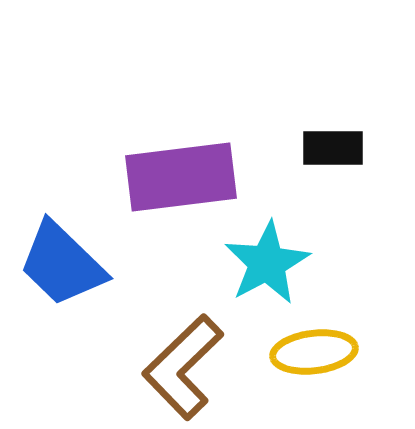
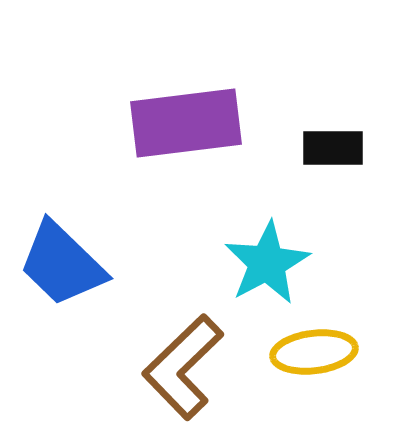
purple rectangle: moved 5 px right, 54 px up
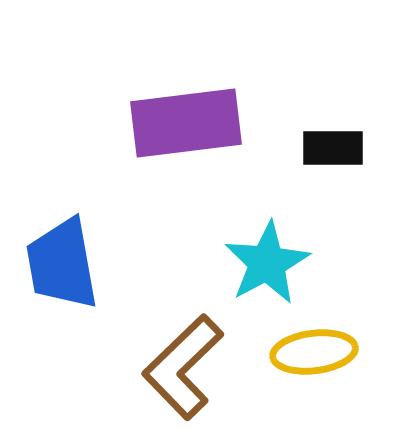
blue trapezoid: rotated 36 degrees clockwise
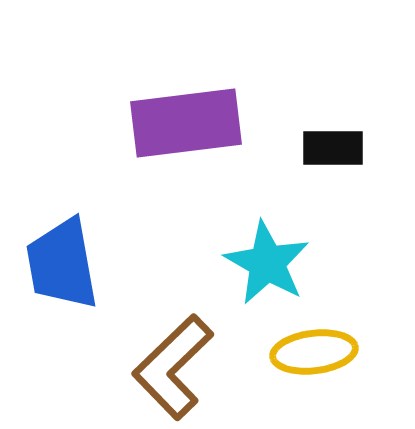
cyan star: rotated 14 degrees counterclockwise
brown L-shape: moved 10 px left
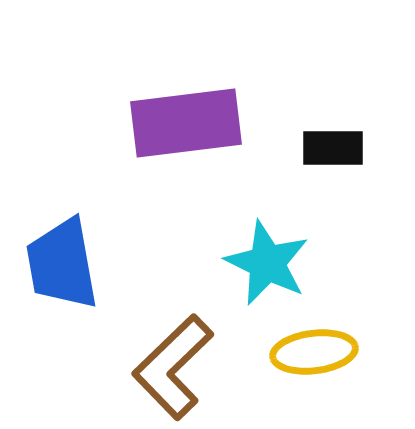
cyan star: rotated 4 degrees counterclockwise
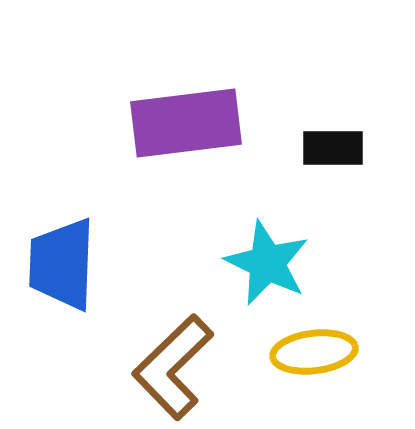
blue trapezoid: rotated 12 degrees clockwise
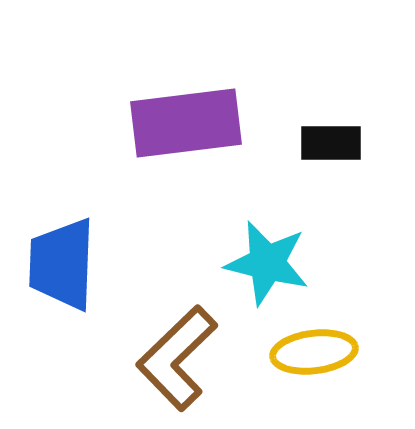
black rectangle: moved 2 px left, 5 px up
cyan star: rotated 12 degrees counterclockwise
brown L-shape: moved 4 px right, 9 px up
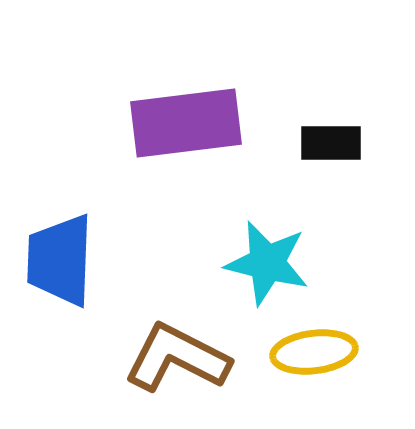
blue trapezoid: moved 2 px left, 4 px up
brown L-shape: rotated 71 degrees clockwise
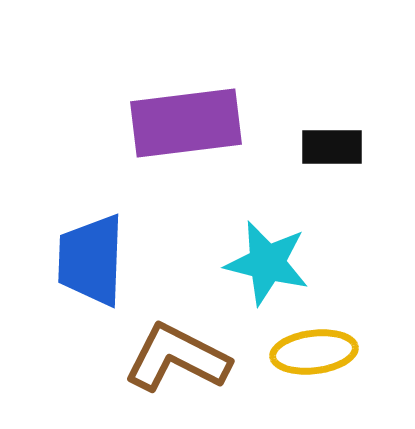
black rectangle: moved 1 px right, 4 px down
blue trapezoid: moved 31 px right
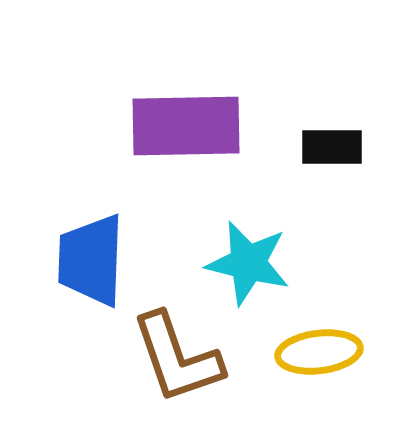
purple rectangle: moved 3 px down; rotated 6 degrees clockwise
cyan star: moved 19 px left
yellow ellipse: moved 5 px right
brown L-shape: rotated 136 degrees counterclockwise
